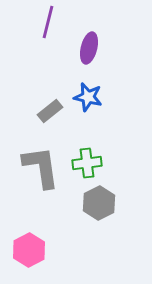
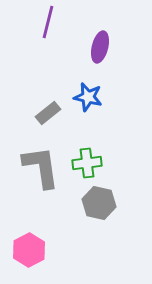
purple ellipse: moved 11 px right, 1 px up
gray rectangle: moved 2 px left, 2 px down
gray hexagon: rotated 20 degrees counterclockwise
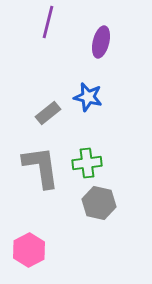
purple ellipse: moved 1 px right, 5 px up
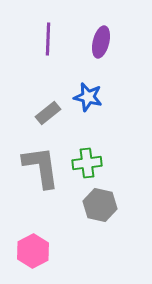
purple line: moved 17 px down; rotated 12 degrees counterclockwise
gray hexagon: moved 1 px right, 2 px down
pink hexagon: moved 4 px right, 1 px down
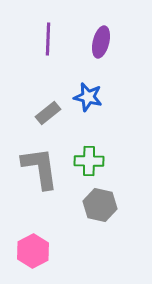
green cross: moved 2 px right, 2 px up; rotated 8 degrees clockwise
gray L-shape: moved 1 px left, 1 px down
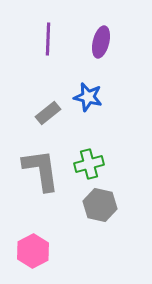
green cross: moved 3 px down; rotated 16 degrees counterclockwise
gray L-shape: moved 1 px right, 2 px down
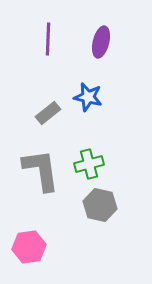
pink hexagon: moved 4 px left, 4 px up; rotated 20 degrees clockwise
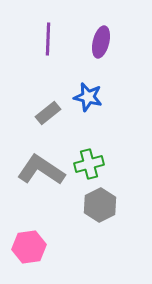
gray L-shape: rotated 48 degrees counterclockwise
gray hexagon: rotated 20 degrees clockwise
